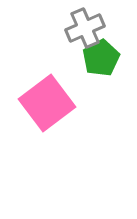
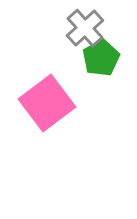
gray cross: rotated 18 degrees counterclockwise
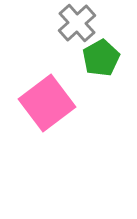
gray cross: moved 8 px left, 5 px up
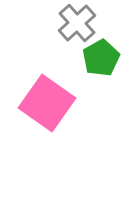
pink square: rotated 18 degrees counterclockwise
